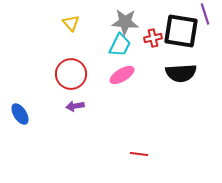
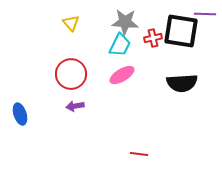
purple line: rotated 70 degrees counterclockwise
black semicircle: moved 1 px right, 10 px down
blue ellipse: rotated 15 degrees clockwise
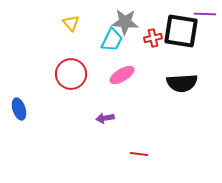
cyan trapezoid: moved 8 px left, 5 px up
purple arrow: moved 30 px right, 12 px down
blue ellipse: moved 1 px left, 5 px up
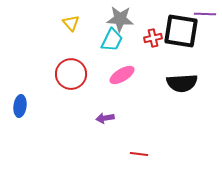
gray star: moved 5 px left, 3 px up
blue ellipse: moved 1 px right, 3 px up; rotated 25 degrees clockwise
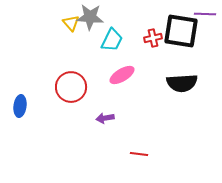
gray star: moved 30 px left, 2 px up
red circle: moved 13 px down
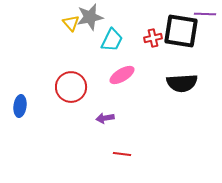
gray star: rotated 16 degrees counterclockwise
red line: moved 17 px left
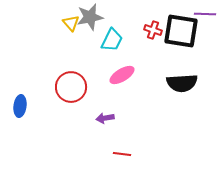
red cross: moved 8 px up; rotated 30 degrees clockwise
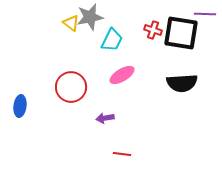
yellow triangle: rotated 12 degrees counterclockwise
black square: moved 2 px down
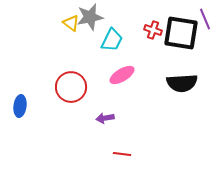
purple line: moved 5 px down; rotated 65 degrees clockwise
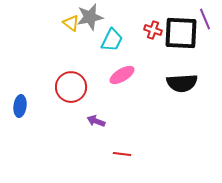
black square: rotated 6 degrees counterclockwise
purple arrow: moved 9 px left, 3 px down; rotated 30 degrees clockwise
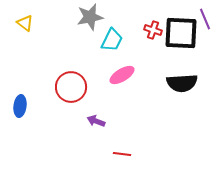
yellow triangle: moved 46 px left
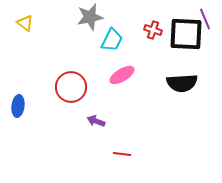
black square: moved 5 px right, 1 px down
blue ellipse: moved 2 px left
